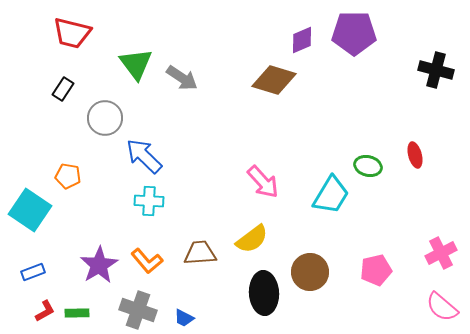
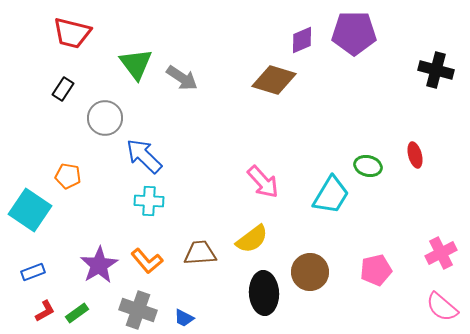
green rectangle: rotated 35 degrees counterclockwise
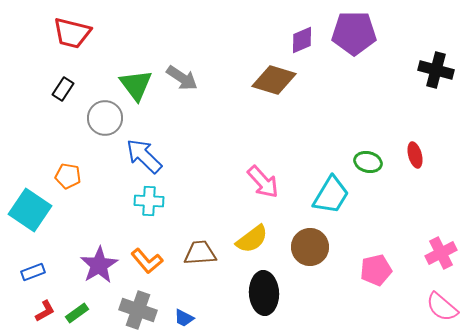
green triangle: moved 21 px down
green ellipse: moved 4 px up
brown circle: moved 25 px up
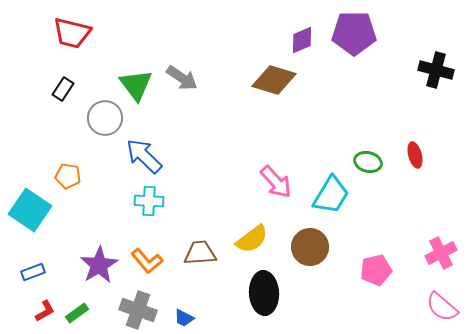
pink arrow: moved 13 px right
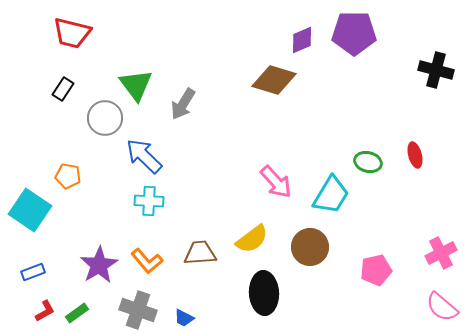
gray arrow: moved 1 px right, 26 px down; rotated 88 degrees clockwise
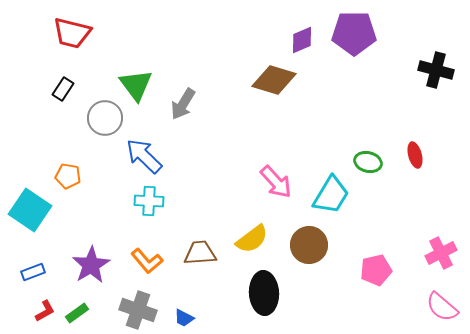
brown circle: moved 1 px left, 2 px up
purple star: moved 8 px left
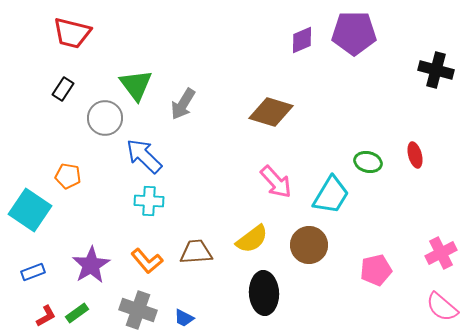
brown diamond: moved 3 px left, 32 px down
brown trapezoid: moved 4 px left, 1 px up
red L-shape: moved 1 px right, 5 px down
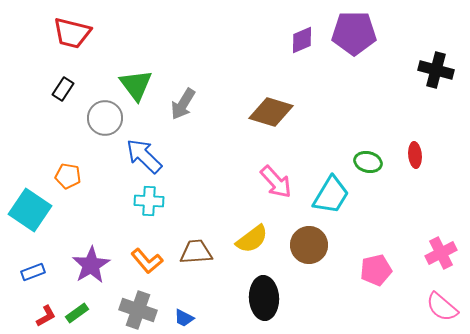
red ellipse: rotated 10 degrees clockwise
black ellipse: moved 5 px down
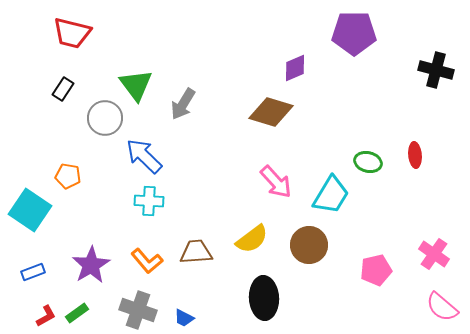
purple diamond: moved 7 px left, 28 px down
pink cross: moved 7 px left, 1 px down; rotated 28 degrees counterclockwise
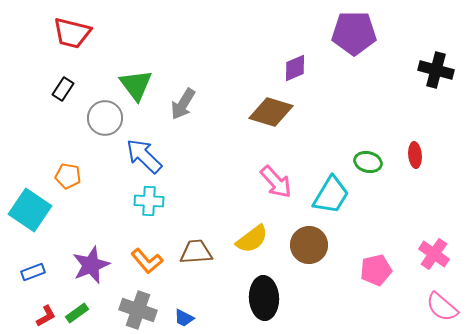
purple star: rotated 9 degrees clockwise
